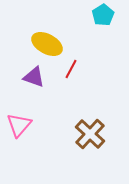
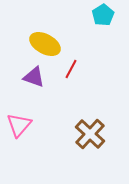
yellow ellipse: moved 2 px left
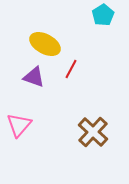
brown cross: moved 3 px right, 2 px up
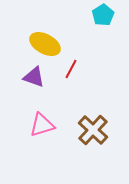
pink triangle: moved 23 px right; rotated 32 degrees clockwise
brown cross: moved 2 px up
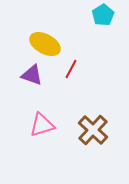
purple triangle: moved 2 px left, 2 px up
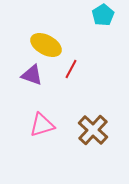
yellow ellipse: moved 1 px right, 1 px down
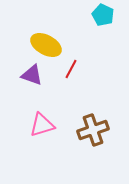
cyan pentagon: rotated 15 degrees counterclockwise
brown cross: rotated 28 degrees clockwise
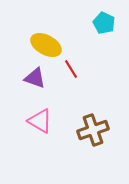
cyan pentagon: moved 1 px right, 8 px down
red line: rotated 60 degrees counterclockwise
purple triangle: moved 3 px right, 3 px down
pink triangle: moved 2 px left, 4 px up; rotated 48 degrees clockwise
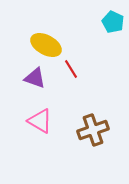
cyan pentagon: moved 9 px right, 1 px up
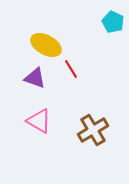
pink triangle: moved 1 px left
brown cross: rotated 12 degrees counterclockwise
